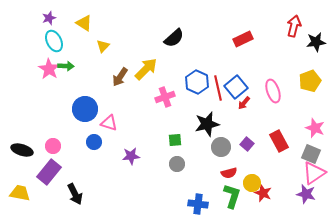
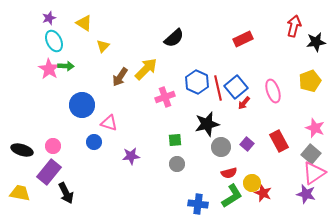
blue circle at (85, 109): moved 3 px left, 4 px up
gray square at (311, 154): rotated 18 degrees clockwise
black arrow at (75, 194): moved 9 px left, 1 px up
green L-shape at (232, 196): rotated 40 degrees clockwise
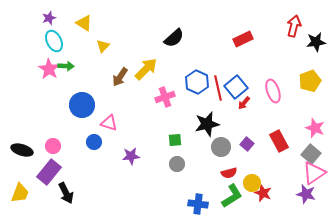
yellow trapezoid at (20, 193): rotated 100 degrees clockwise
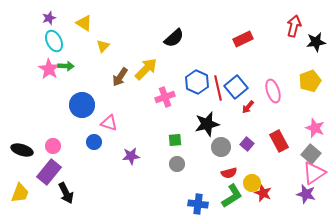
red arrow at (244, 103): moved 4 px right, 4 px down
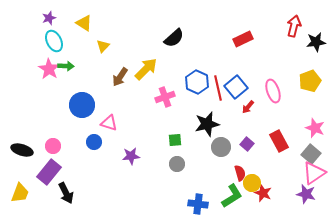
red semicircle at (229, 173): moved 11 px right; rotated 91 degrees counterclockwise
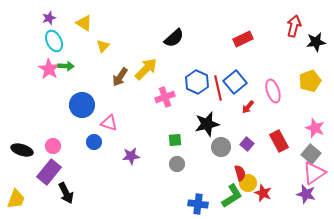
blue square at (236, 87): moved 1 px left, 5 px up
yellow circle at (252, 183): moved 4 px left
yellow trapezoid at (20, 193): moved 4 px left, 6 px down
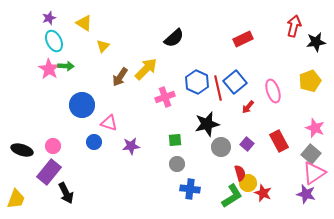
purple star at (131, 156): moved 10 px up
blue cross at (198, 204): moved 8 px left, 15 px up
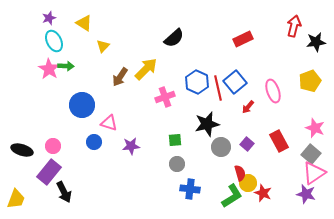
black arrow at (66, 193): moved 2 px left, 1 px up
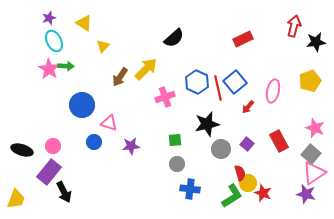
pink ellipse at (273, 91): rotated 30 degrees clockwise
gray circle at (221, 147): moved 2 px down
